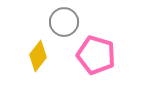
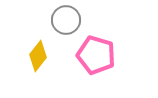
gray circle: moved 2 px right, 2 px up
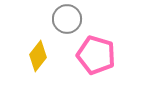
gray circle: moved 1 px right, 1 px up
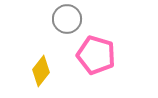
yellow diamond: moved 3 px right, 15 px down
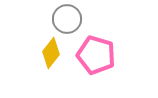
yellow diamond: moved 10 px right, 18 px up
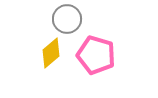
yellow diamond: rotated 12 degrees clockwise
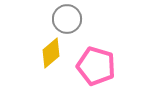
pink pentagon: moved 11 px down
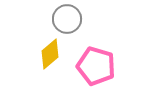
yellow diamond: moved 1 px left, 1 px down
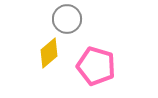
yellow diamond: moved 1 px left, 1 px up
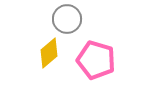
pink pentagon: moved 6 px up
